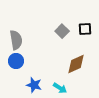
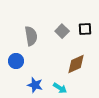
gray semicircle: moved 15 px right, 4 px up
blue star: moved 1 px right
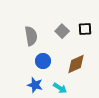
blue circle: moved 27 px right
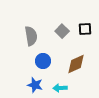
cyan arrow: rotated 144 degrees clockwise
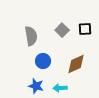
gray square: moved 1 px up
blue star: moved 1 px right, 1 px down
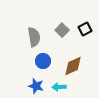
black square: rotated 24 degrees counterclockwise
gray semicircle: moved 3 px right, 1 px down
brown diamond: moved 3 px left, 2 px down
cyan arrow: moved 1 px left, 1 px up
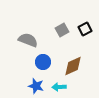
gray square: rotated 16 degrees clockwise
gray semicircle: moved 6 px left, 3 px down; rotated 60 degrees counterclockwise
blue circle: moved 1 px down
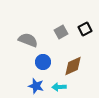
gray square: moved 1 px left, 2 px down
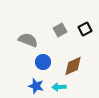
gray square: moved 1 px left, 2 px up
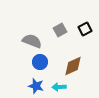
gray semicircle: moved 4 px right, 1 px down
blue circle: moved 3 px left
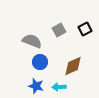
gray square: moved 1 px left
